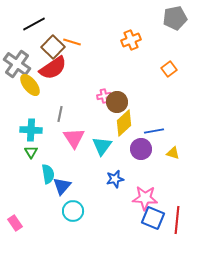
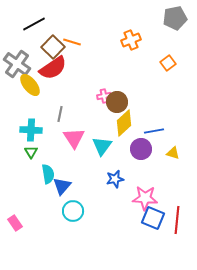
orange square: moved 1 px left, 6 px up
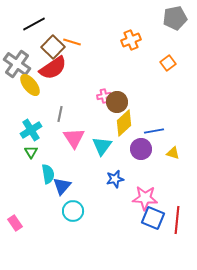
cyan cross: rotated 35 degrees counterclockwise
